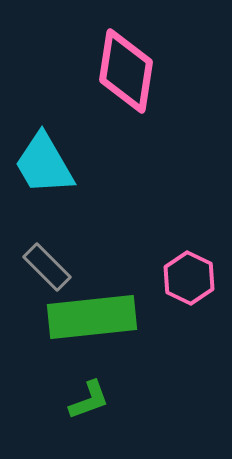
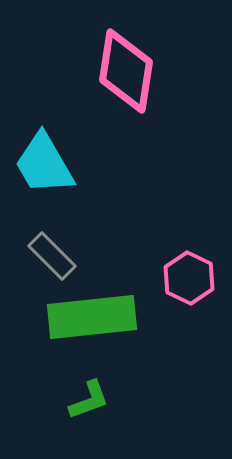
gray rectangle: moved 5 px right, 11 px up
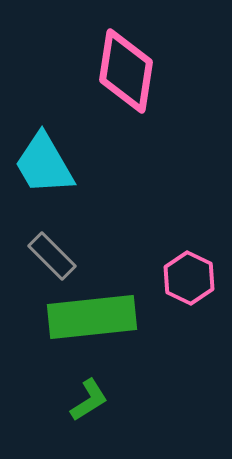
green L-shape: rotated 12 degrees counterclockwise
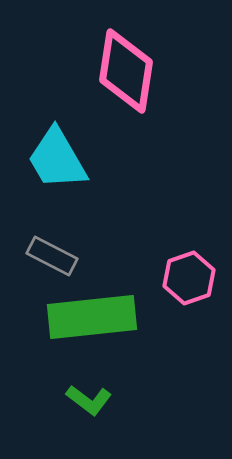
cyan trapezoid: moved 13 px right, 5 px up
gray rectangle: rotated 18 degrees counterclockwise
pink hexagon: rotated 15 degrees clockwise
green L-shape: rotated 69 degrees clockwise
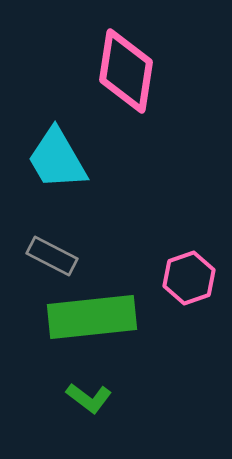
green L-shape: moved 2 px up
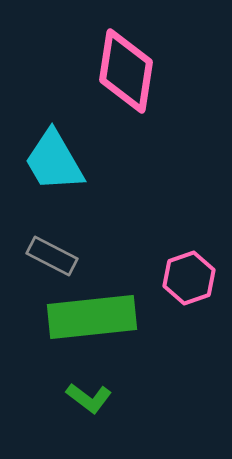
cyan trapezoid: moved 3 px left, 2 px down
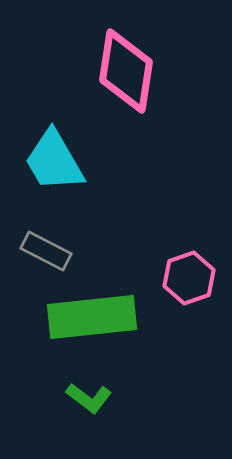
gray rectangle: moved 6 px left, 5 px up
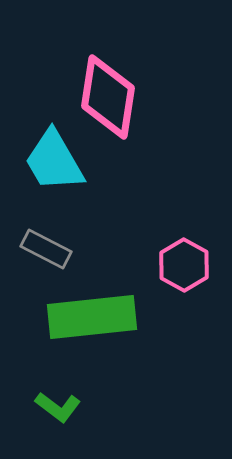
pink diamond: moved 18 px left, 26 px down
gray rectangle: moved 2 px up
pink hexagon: moved 5 px left, 13 px up; rotated 12 degrees counterclockwise
green L-shape: moved 31 px left, 9 px down
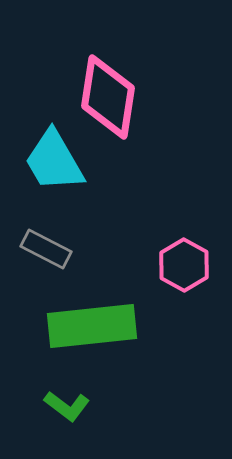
green rectangle: moved 9 px down
green L-shape: moved 9 px right, 1 px up
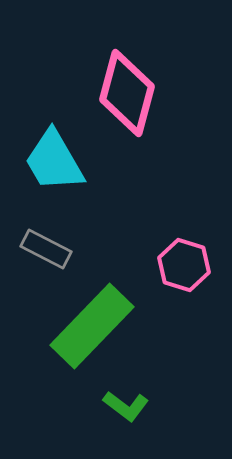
pink diamond: moved 19 px right, 4 px up; rotated 6 degrees clockwise
pink hexagon: rotated 12 degrees counterclockwise
green rectangle: rotated 40 degrees counterclockwise
green L-shape: moved 59 px right
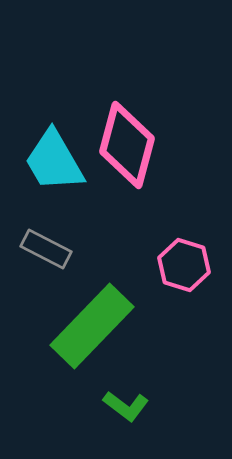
pink diamond: moved 52 px down
